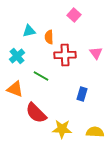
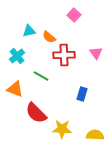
orange semicircle: rotated 48 degrees counterclockwise
red cross: moved 1 px left
yellow semicircle: moved 3 px down
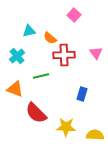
orange semicircle: moved 1 px right, 1 px down
green line: rotated 42 degrees counterclockwise
yellow star: moved 4 px right, 2 px up
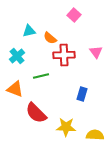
pink triangle: moved 1 px up
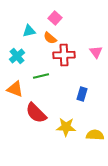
pink square: moved 19 px left, 3 px down
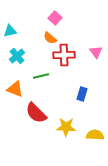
cyan triangle: moved 19 px left
